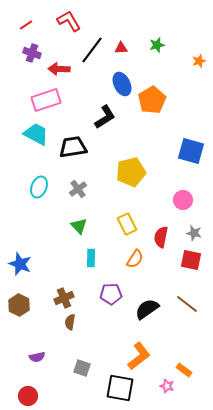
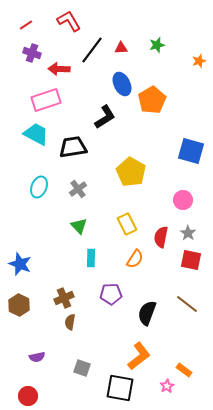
yellow pentagon: rotated 28 degrees counterclockwise
gray star: moved 6 px left; rotated 21 degrees clockwise
black semicircle: moved 4 px down; rotated 35 degrees counterclockwise
pink star: rotated 24 degrees clockwise
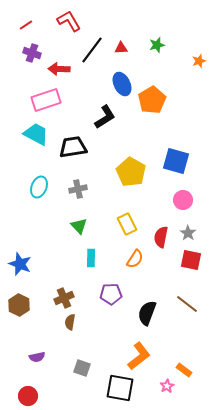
blue square: moved 15 px left, 10 px down
gray cross: rotated 24 degrees clockwise
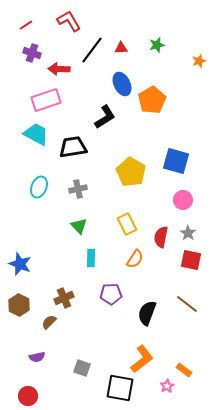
brown semicircle: moved 21 px left; rotated 35 degrees clockwise
orange L-shape: moved 3 px right, 3 px down
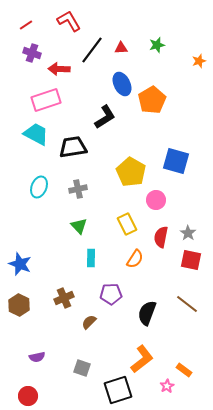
pink circle: moved 27 px left
brown semicircle: moved 40 px right
black square: moved 2 px left, 2 px down; rotated 28 degrees counterclockwise
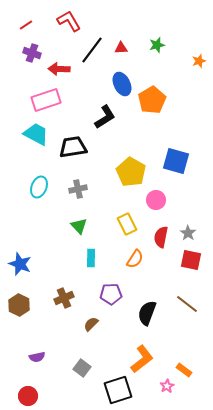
brown semicircle: moved 2 px right, 2 px down
gray square: rotated 18 degrees clockwise
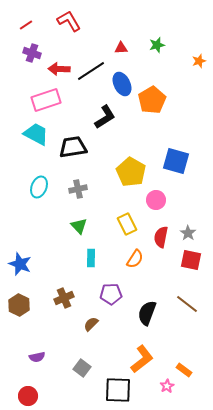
black line: moved 1 px left, 21 px down; rotated 20 degrees clockwise
black square: rotated 20 degrees clockwise
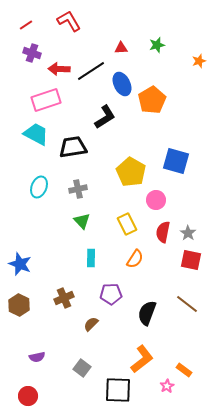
green triangle: moved 3 px right, 5 px up
red semicircle: moved 2 px right, 5 px up
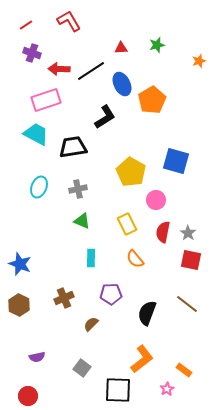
green triangle: rotated 24 degrees counterclockwise
orange semicircle: rotated 108 degrees clockwise
pink star: moved 3 px down
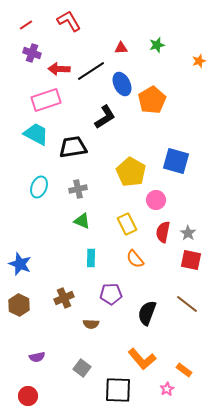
brown semicircle: rotated 133 degrees counterclockwise
orange L-shape: rotated 88 degrees clockwise
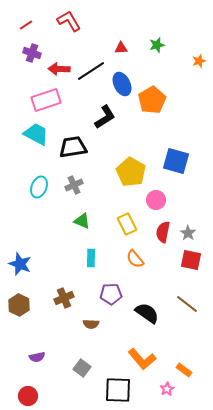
gray cross: moved 4 px left, 4 px up; rotated 12 degrees counterclockwise
black semicircle: rotated 105 degrees clockwise
